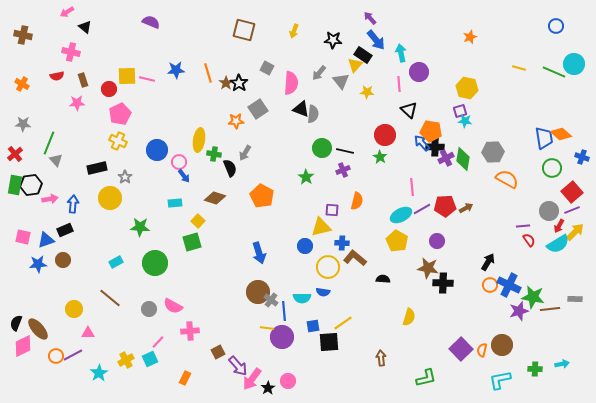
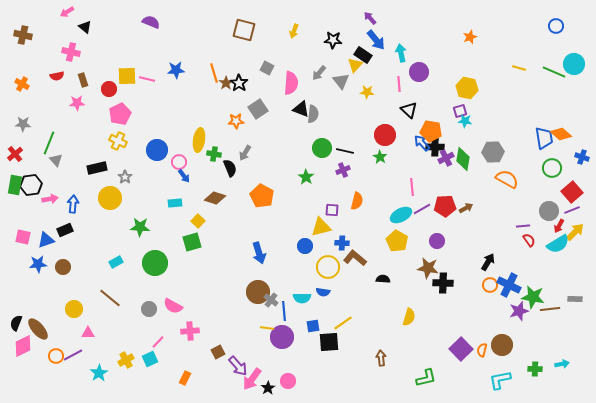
orange line at (208, 73): moved 6 px right
brown circle at (63, 260): moved 7 px down
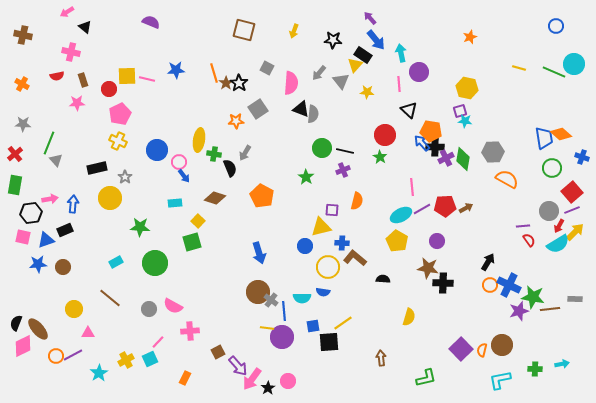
black hexagon at (31, 185): moved 28 px down
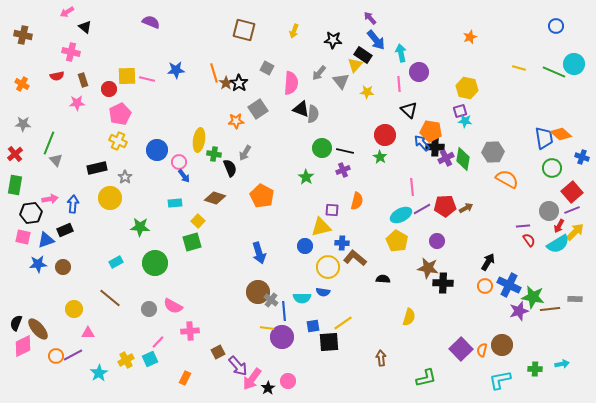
orange circle at (490, 285): moved 5 px left, 1 px down
